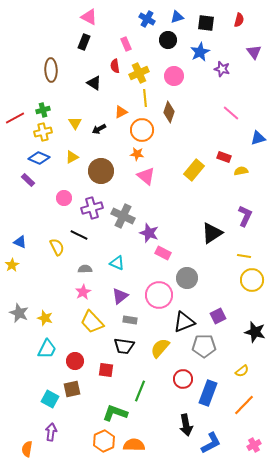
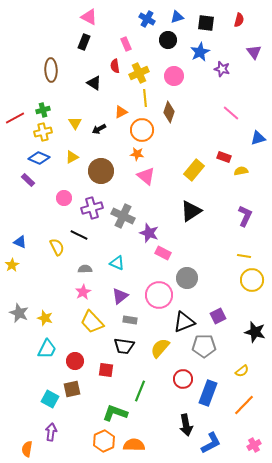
black triangle at (212, 233): moved 21 px left, 22 px up
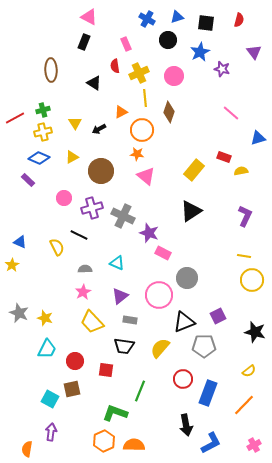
yellow semicircle at (242, 371): moved 7 px right
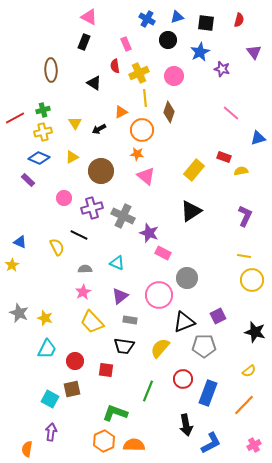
green line at (140, 391): moved 8 px right
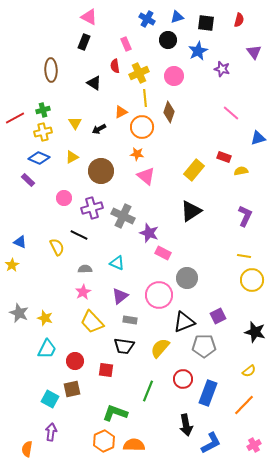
blue star at (200, 52): moved 2 px left, 1 px up
orange circle at (142, 130): moved 3 px up
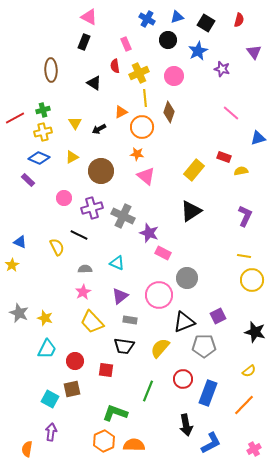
black square at (206, 23): rotated 24 degrees clockwise
pink cross at (254, 445): moved 4 px down
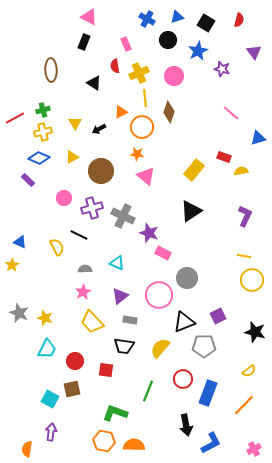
orange hexagon at (104, 441): rotated 25 degrees counterclockwise
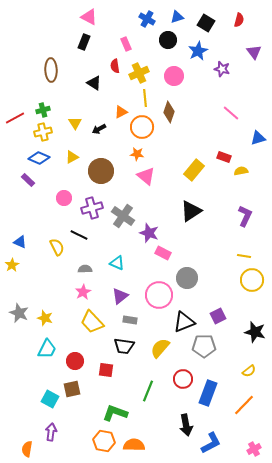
gray cross at (123, 216): rotated 10 degrees clockwise
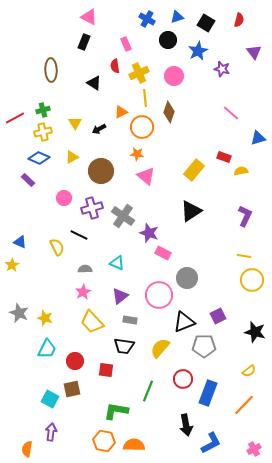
green L-shape at (115, 413): moved 1 px right, 2 px up; rotated 10 degrees counterclockwise
